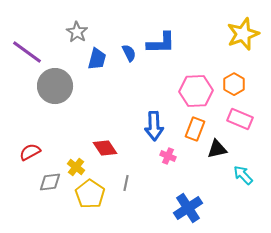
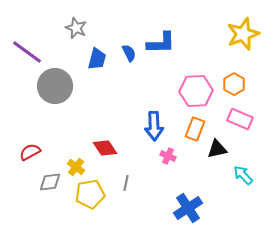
gray star: moved 1 px left, 4 px up; rotated 10 degrees counterclockwise
yellow pentagon: rotated 28 degrees clockwise
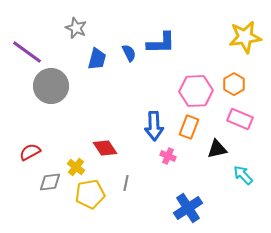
yellow star: moved 2 px right, 3 px down; rotated 12 degrees clockwise
gray circle: moved 4 px left
orange rectangle: moved 6 px left, 2 px up
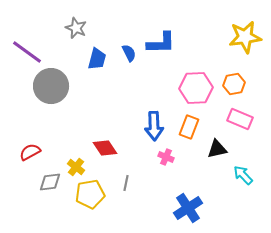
orange hexagon: rotated 20 degrees clockwise
pink hexagon: moved 3 px up
pink cross: moved 2 px left, 1 px down
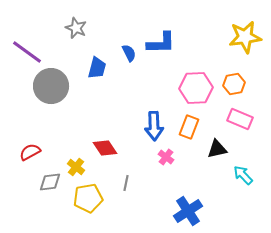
blue trapezoid: moved 9 px down
pink cross: rotated 14 degrees clockwise
yellow pentagon: moved 2 px left, 4 px down
blue cross: moved 3 px down
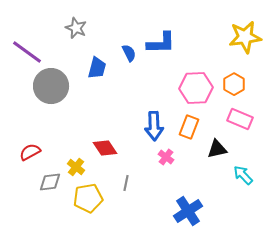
orange hexagon: rotated 20 degrees counterclockwise
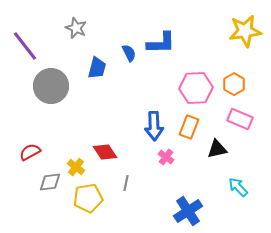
yellow star: moved 6 px up
purple line: moved 2 px left, 6 px up; rotated 16 degrees clockwise
red diamond: moved 4 px down
cyan arrow: moved 5 px left, 12 px down
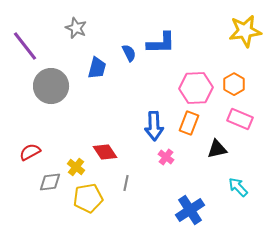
orange rectangle: moved 4 px up
blue cross: moved 2 px right, 1 px up
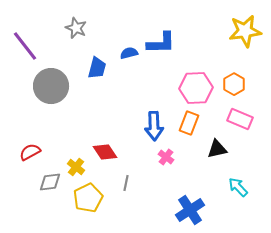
blue semicircle: rotated 78 degrees counterclockwise
yellow pentagon: rotated 16 degrees counterclockwise
